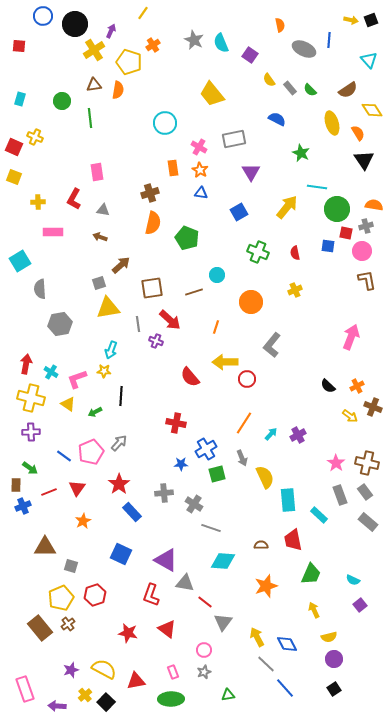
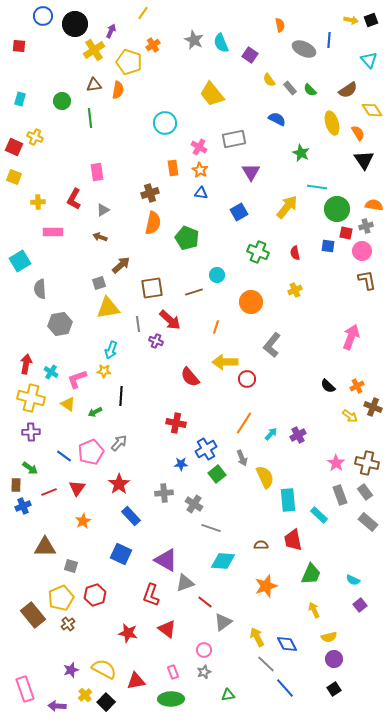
gray triangle at (103, 210): rotated 40 degrees counterclockwise
green square at (217, 474): rotated 24 degrees counterclockwise
blue rectangle at (132, 512): moved 1 px left, 4 px down
gray triangle at (185, 583): rotated 30 degrees counterclockwise
gray triangle at (223, 622): rotated 18 degrees clockwise
brown rectangle at (40, 628): moved 7 px left, 13 px up
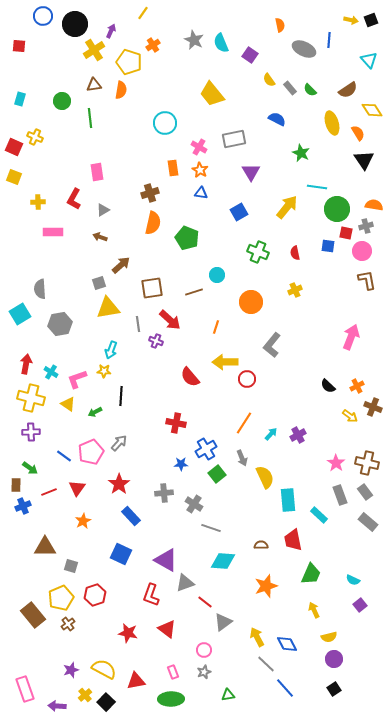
orange semicircle at (118, 90): moved 3 px right
cyan square at (20, 261): moved 53 px down
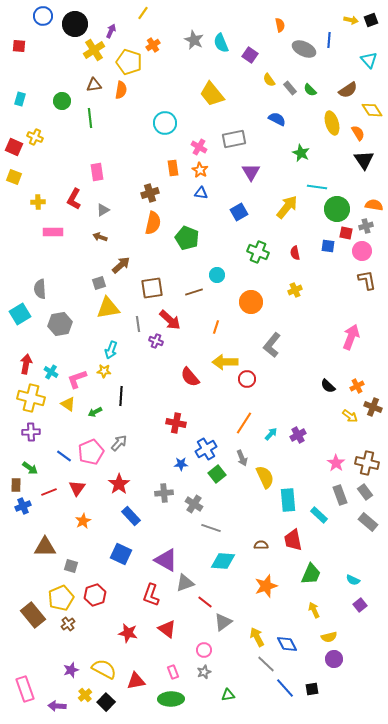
black square at (334, 689): moved 22 px left; rotated 24 degrees clockwise
